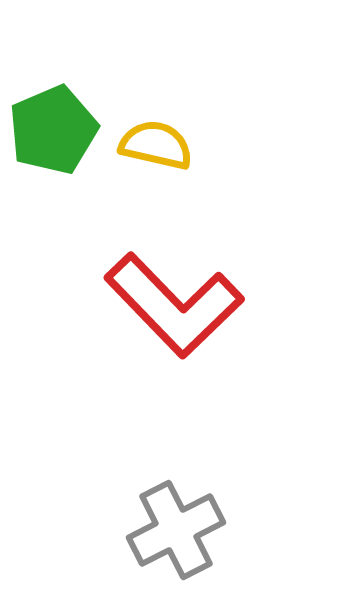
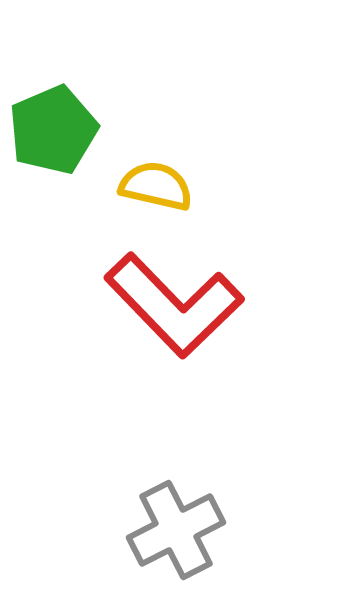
yellow semicircle: moved 41 px down
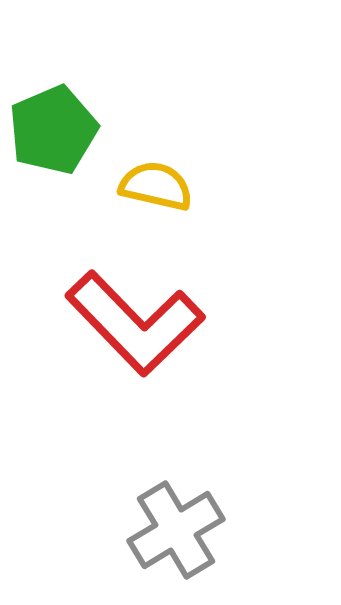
red L-shape: moved 39 px left, 18 px down
gray cross: rotated 4 degrees counterclockwise
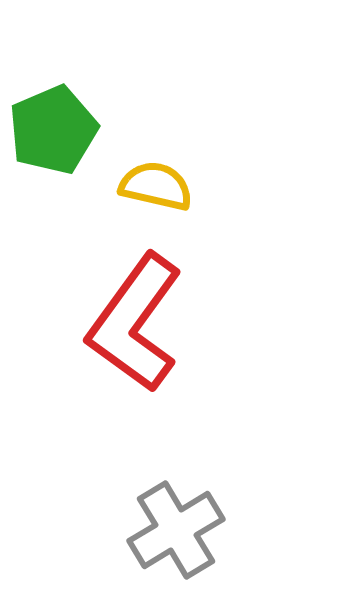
red L-shape: rotated 80 degrees clockwise
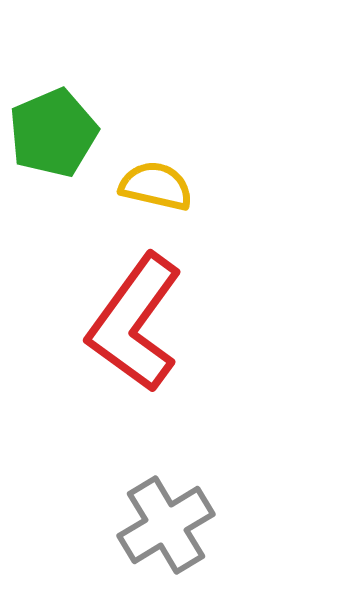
green pentagon: moved 3 px down
gray cross: moved 10 px left, 5 px up
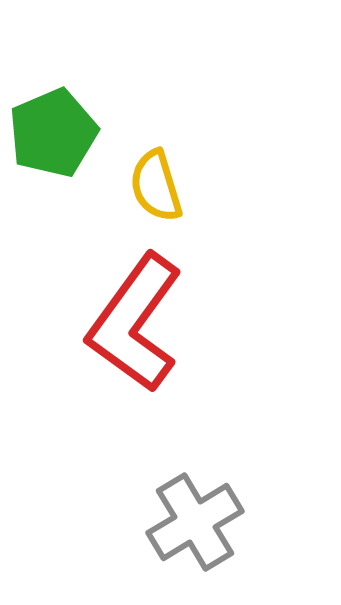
yellow semicircle: rotated 120 degrees counterclockwise
gray cross: moved 29 px right, 3 px up
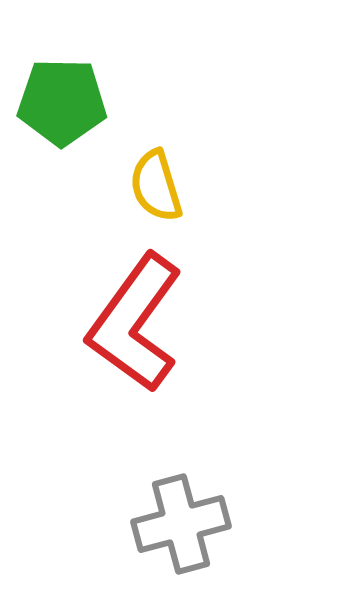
green pentagon: moved 9 px right, 31 px up; rotated 24 degrees clockwise
gray cross: moved 14 px left, 2 px down; rotated 16 degrees clockwise
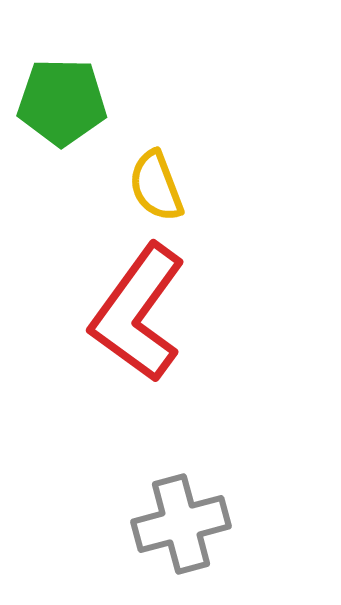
yellow semicircle: rotated 4 degrees counterclockwise
red L-shape: moved 3 px right, 10 px up
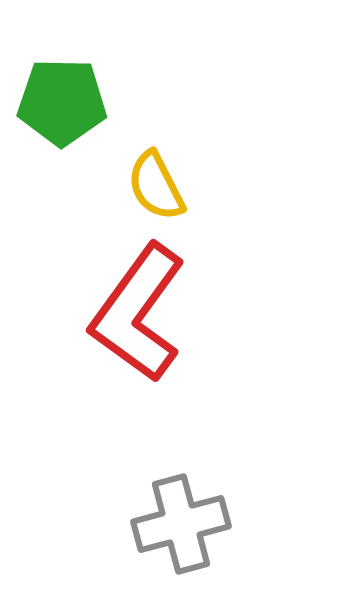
yellow semicircle: rotated 6 degrees counterclockwise
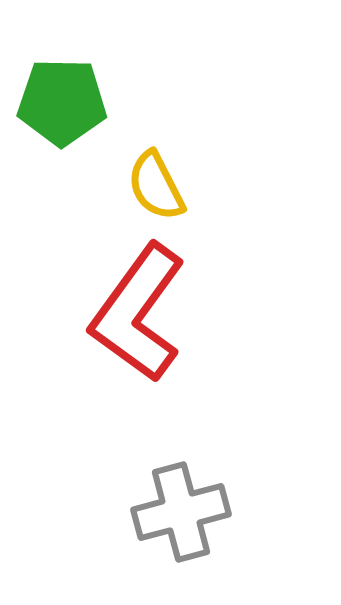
gray cross: moved 12 px up
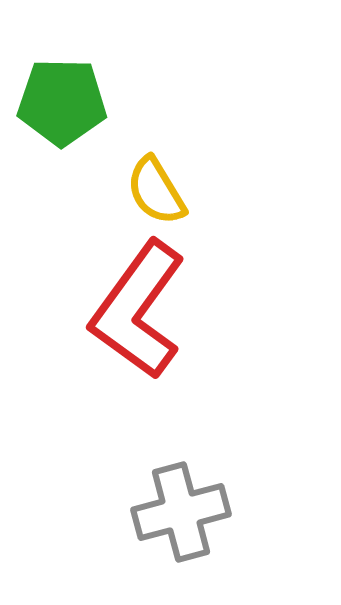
yellow semicircle: moved 5 px down; rotated 4 degrees counterclockwise
red L-shape: moved 3 px up
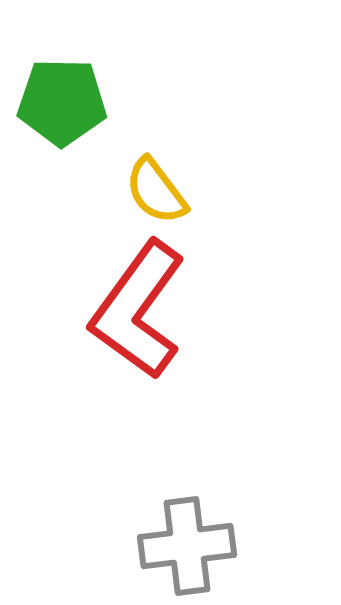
yellow semicircle: rotated 6 degrees counterclockwise
gray cross: moved 6 px right, 34 px down; rotated 8 degrees clockwise
